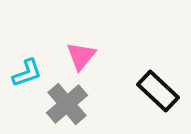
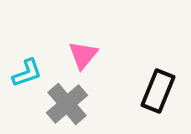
pink triangle: moved 2 px right, 1 px up
black rectangle: rotated 69 degrees clockwise
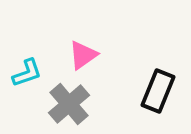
pink triangle: rotated 16 degrees clockwise
gray cross: moved 2 px right
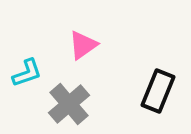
pink triangle: moved 10 px up
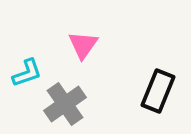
pink triangle: rotated 20 degrees counterclockwise
gray cross: moved 4 px left; rotated 6 degrees clockwise
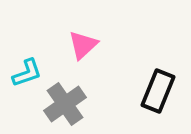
pink triangle: rotated 12 degrees clockwise
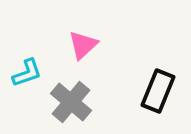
gray cross: moved 6 px right, 2 px up; rotated 15 degrees counterclockwise
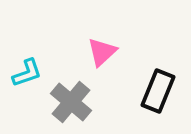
pink triangle: moved 19 px right, 7 px down
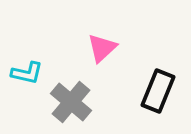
pink triangle: moved 4 px up
cyan L-shape: rotated 32 degrees clockwise
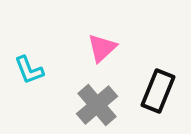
cyan L-shape: moved 2 px right, 3 px up; rotated 56 degrees clockwise
gray cross: moved 26 px right, 3 px down; rotated 9 degrees clockwise
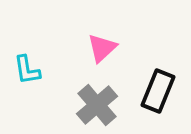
cyan L-shape: moved 2 px left; rotated 12 degrees clockwise
